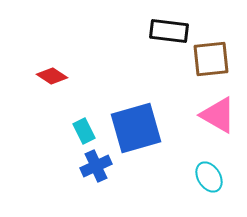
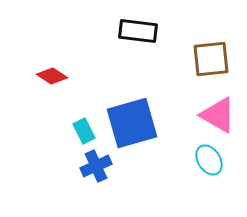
black rectangle: moved 31 px left
blue square: moved 4 px left, 5 px up
cyan ellipse: moved 17 px up
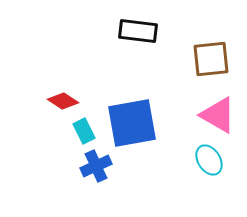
red diamond: moved 11 px right, 25 px down
blue square: rotated 6 degrees clockwise
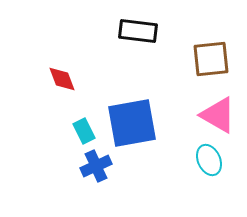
red diamond: moved 1 px left, 22 px up; rotated 36 degrees clockwise
cyan ellipse: rotated 8 degrees clockwise
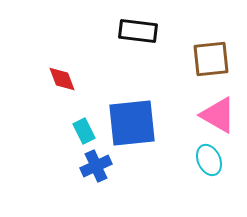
blue square: rotated 4 degrees clockwise
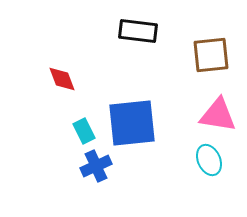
brown square: moved 4 px up
pink triangle: rotated 21 degrees counterclockwise
